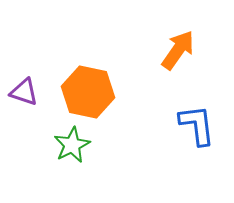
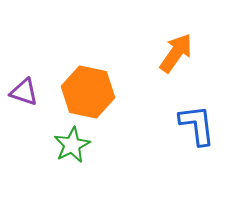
orange arrow: moved 2 px left, 3 px down
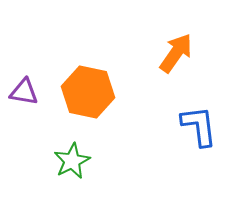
purple triangle: rotated 8 degrees counterclockwise
blue L-shape: moved 2 px right, 1 px down
green star: moved 16 px down
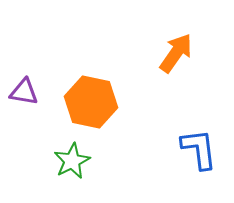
orange hexagon: moved 3 px right, 10 px down
blue L-shape: moved 23 px down
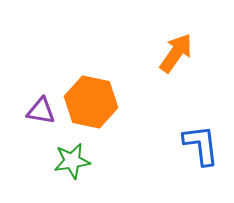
purple triangle: moved 17 px right, 19 px down
blue L-shape: moved 2 px right, 4 px up
green star: rotated 18 degrees clockwise
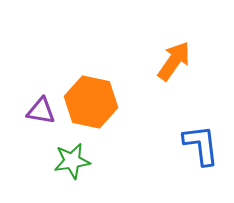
orange arrow: moved 2 px left, 8 px down
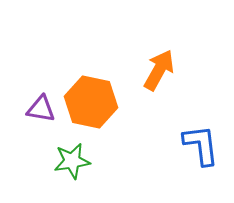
orange arrow: moved 15 px left, 9 px down; rotated 6 degrees counterclockwise
purple triangle: moved 2 px up
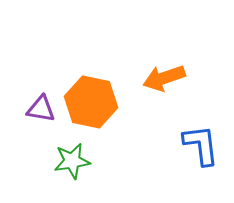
orange arrow: moved 5 px right, 8 px down; rotated 138 degrees counterclockwise
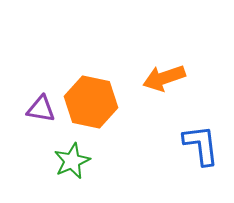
green star: rotated 15 degrees counterclockwise
